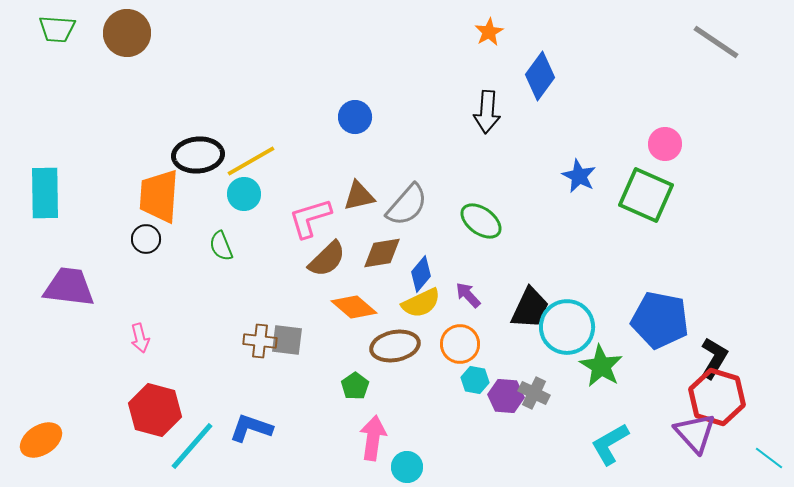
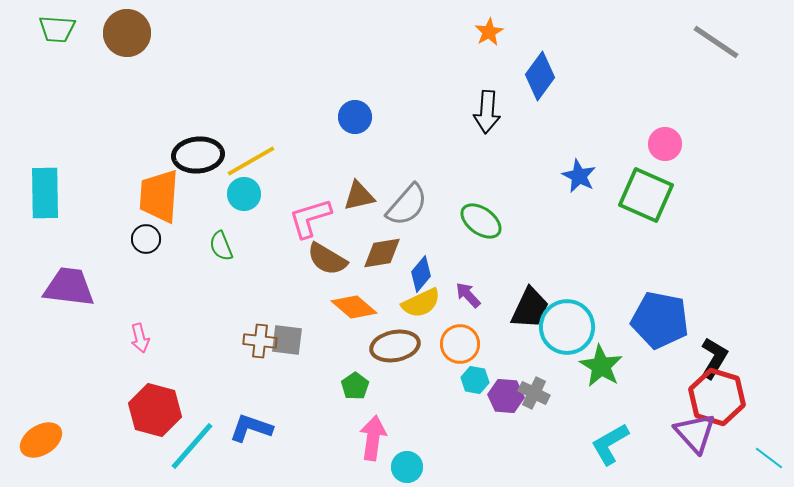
brown semicircle at (327, 259): rotated 75 degrees clockwise
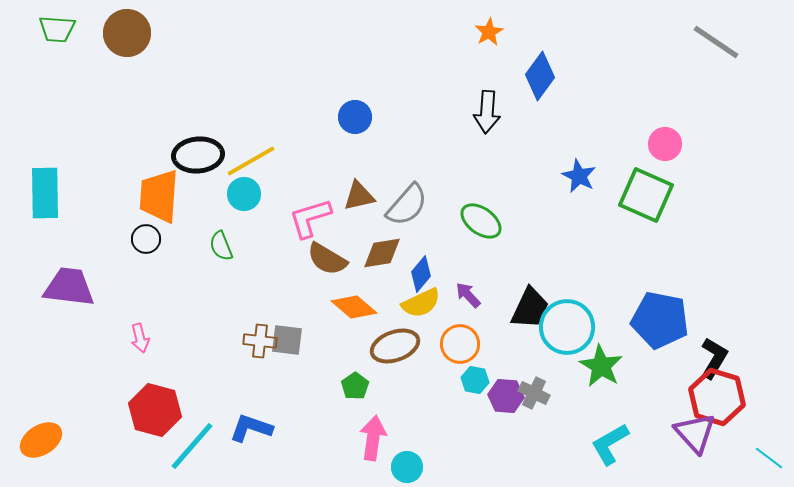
brown ellipse at (395, 346): rotated 9 degrees counterclockwise
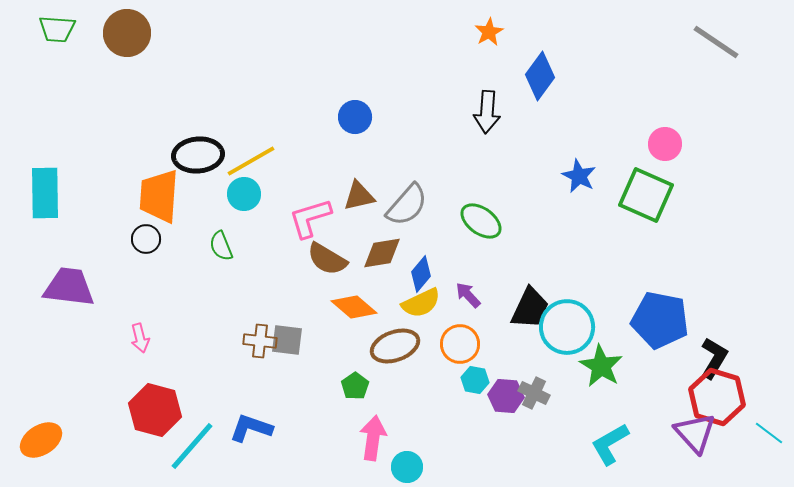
cyan line at (769, 458): moved 25 px up
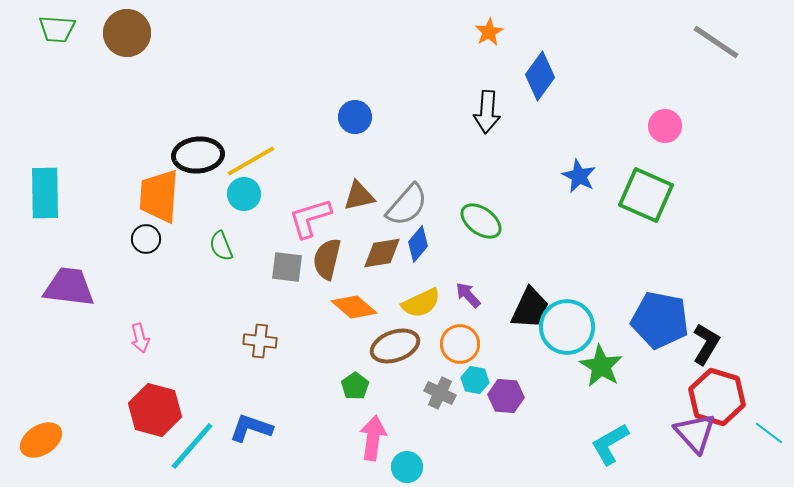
pink circle at (665, 144): moved 18 px up
brown semicircle at (327, 259): rotated 72 degrees clockwise
blue diamond at (421, 274): moved 3 px left, 30 px up
gray square at (287, 340): moved 73 px up
black L-shape at (714, 358): moved 8 px left, 14 px up
gray cross at (534, 393): moved 94 px left
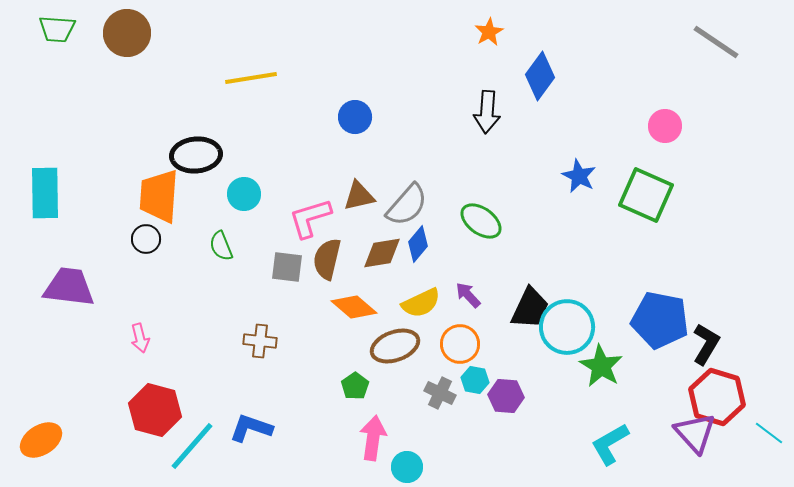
black ellipse at (198, 155): moved 2 px left
yellow line at (251, 161): moved 83 px up; rotated 21 degrees clockwise
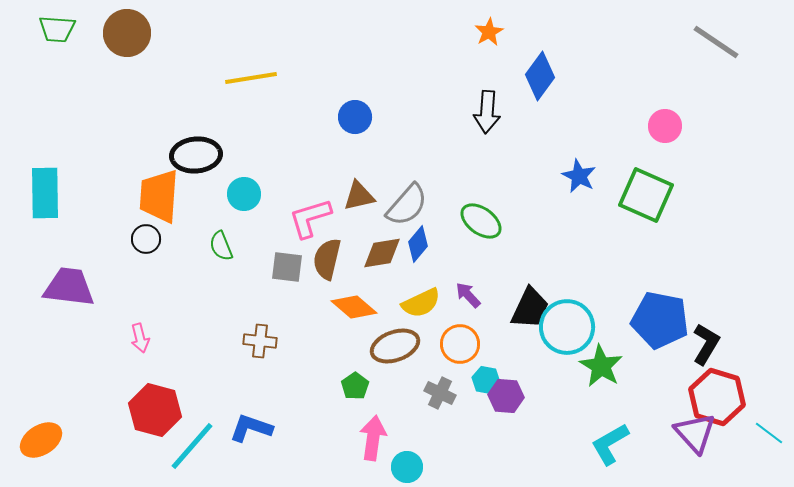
cyan hexagon at (475, 380): moved 11 px right
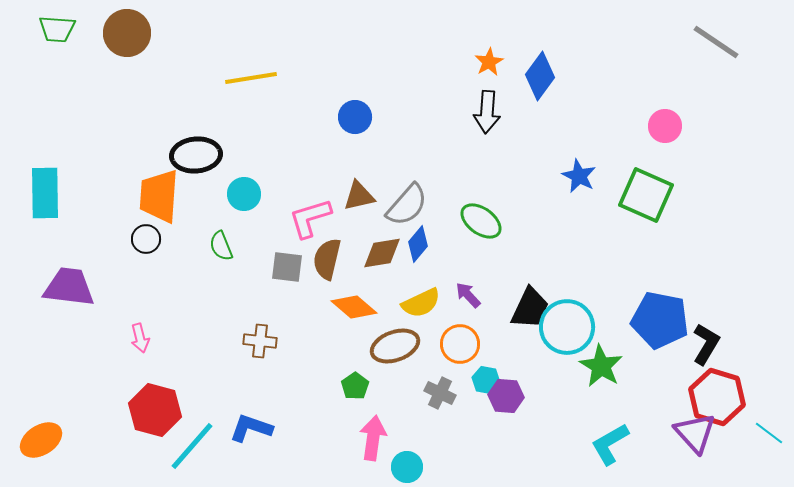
orange star at (489, 32): moved 30 px down
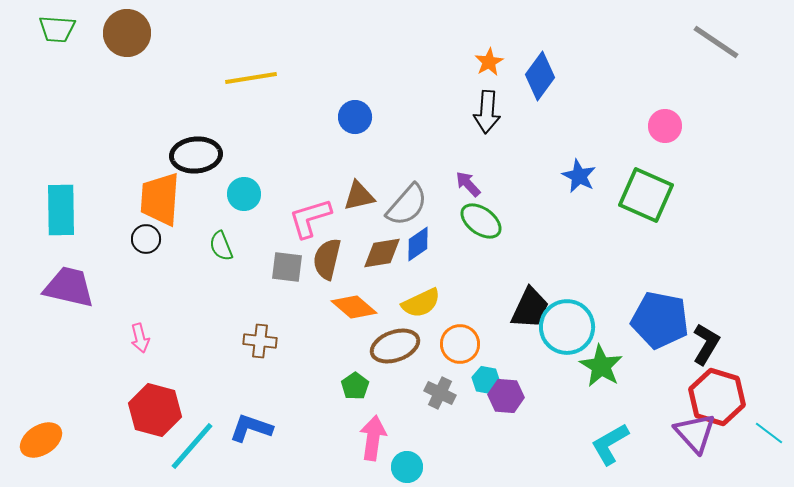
cyan rectangle at (45, 193): moved 16 px right, 17 px down
orange trapezoid at (159, 196): moved 1 px right, 3 px down
blue diamond at (418, 244): rotated 15 degrees clockwise
purple trapezoid at (69, 287): rotated 6 degrees clockwise
purple arrow at (468, 295): moved 111 px up
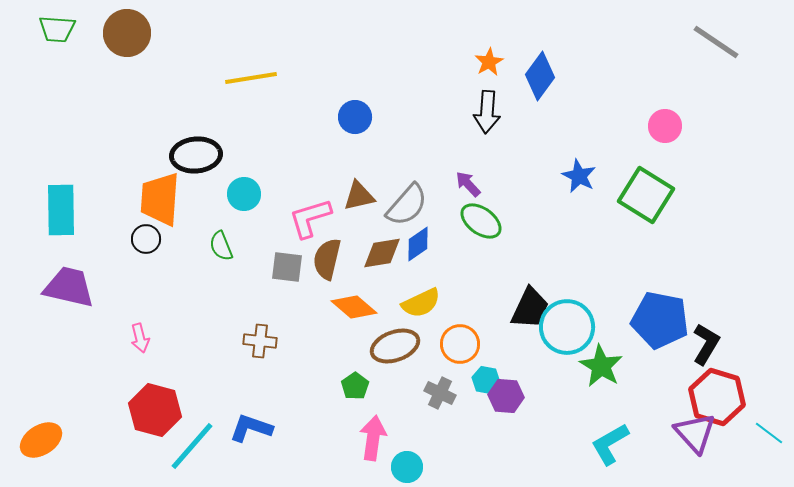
green square at (646, 195): rotated 8 degrees clockwise
